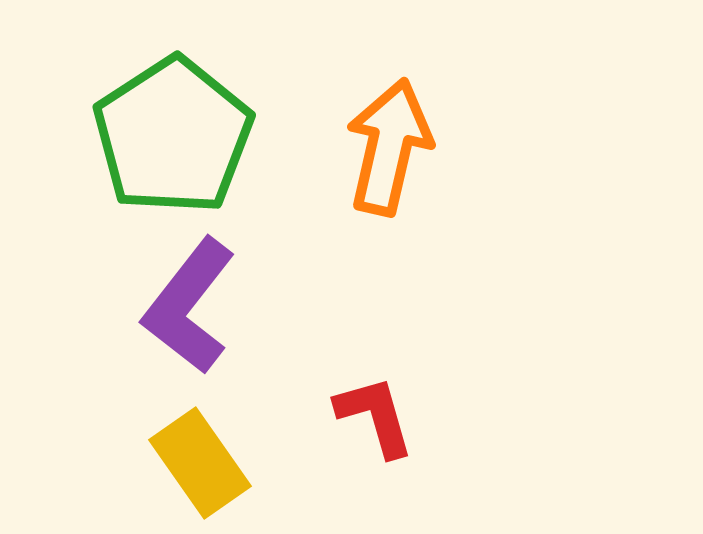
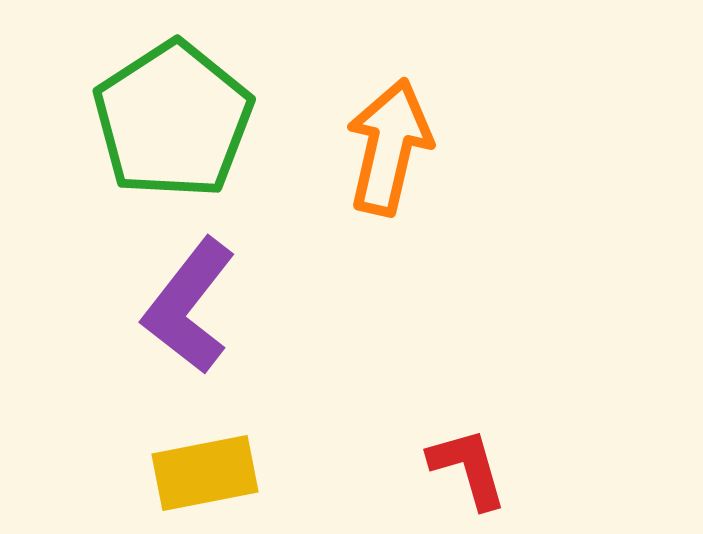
green pentagon: moved 16 px up
red L-shape: moved 93 px right, 52 px down
yellow rectangle: moved 5 px right, 10 px down; rotated 66 degrees counterclockwise
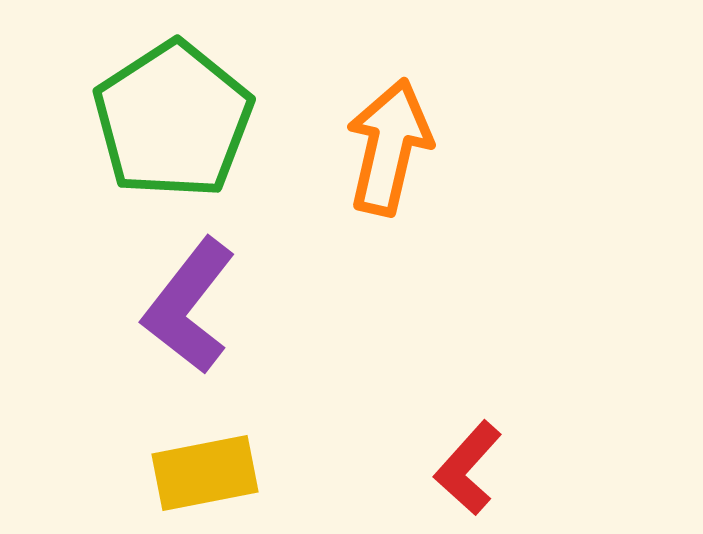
red L-shape: rotated 122 degrees counterclockwise
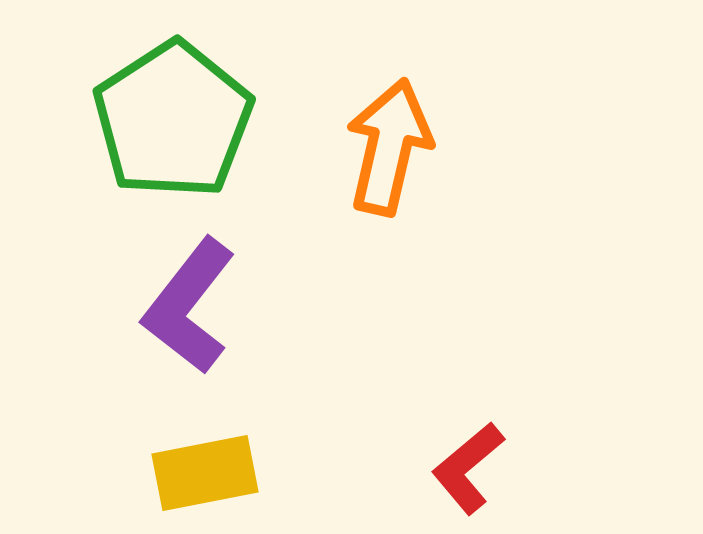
red L-shape: rotated 8 degrees clockwise
